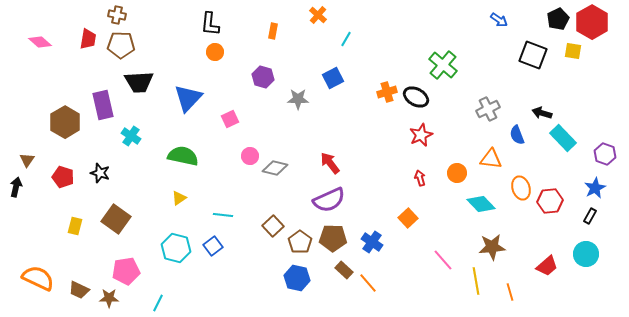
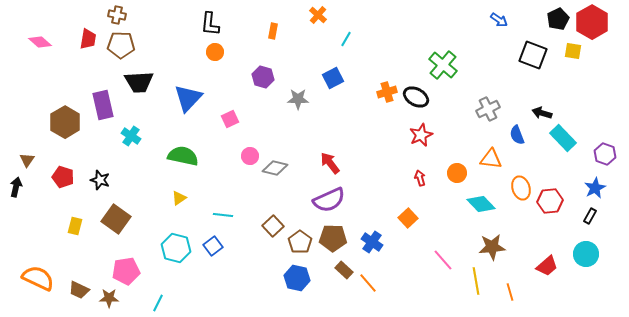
black star at (100, 173): moved 7 px down
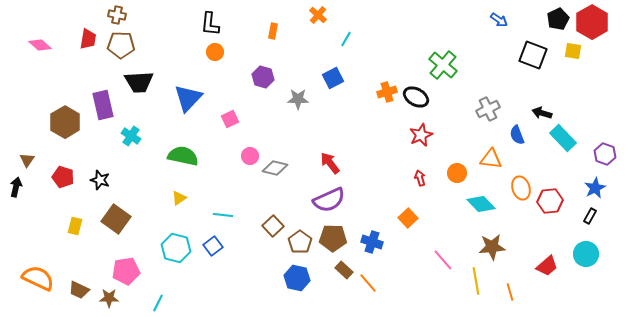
pink diamond at (40, 42): moved 3 px down
blue cross at (372, 242): rotated 15 degrees counterclockwise
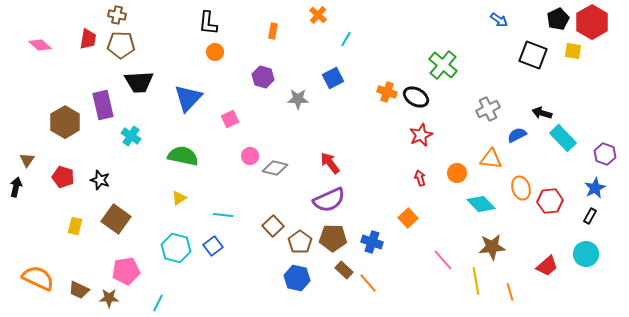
black L-shape at (210, 24): moved 2 px left, 1 px up
orange cross at (387, 92): rotated 36 degrees clockwise
blue semicircle at (517, 135): rotated 84 degrees clockwise
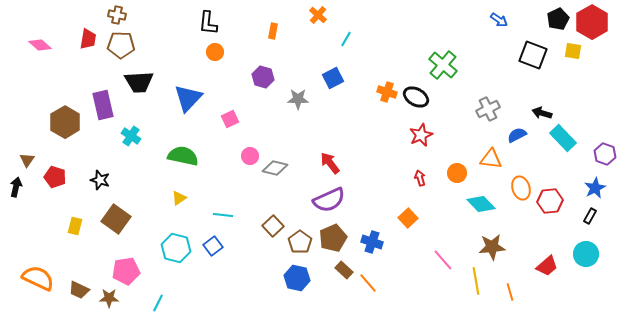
red pentagon at (63, 177): moved 8 px left
brown pentagon at (333, 238): rotated 24 degrees counterclockwise
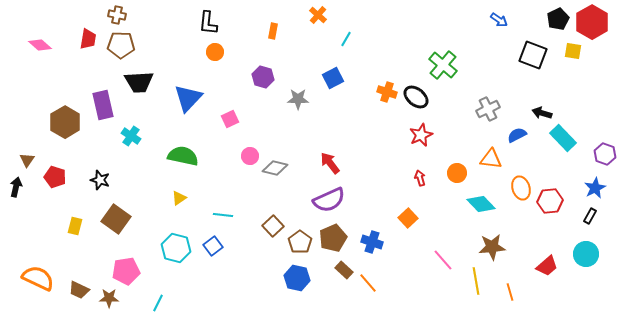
black ellipse at (416, 97): rotated 10 degrees clockwise
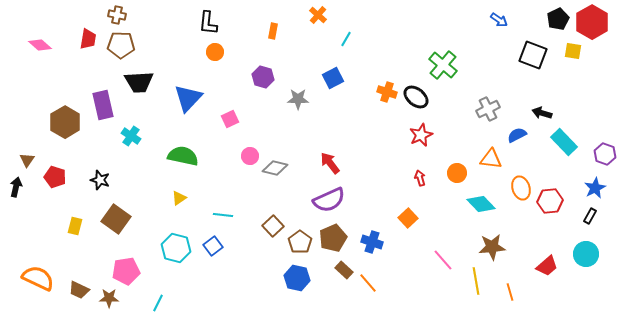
cyan rectangle at (563, 138): moved 1 px right, 4 px down
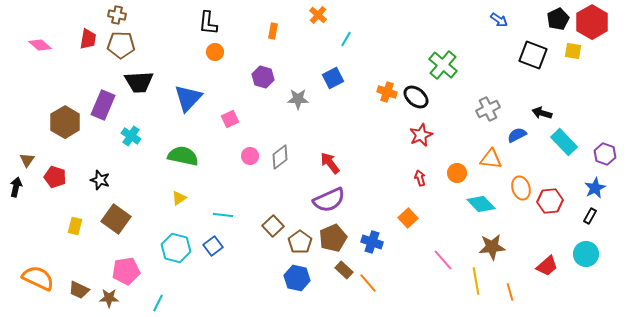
purple rectangle at (103, 105): rotated 36 degrees clockwise
gray diamond at (275, 168): moved 5 px right, 11 px up; rotated 50 degrees counterclockwise
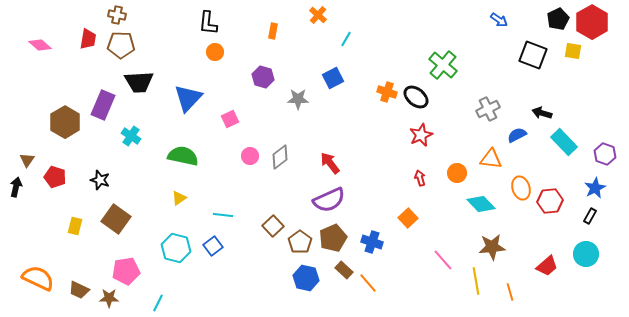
blue hexagon at (297, 278): moved 9 px right
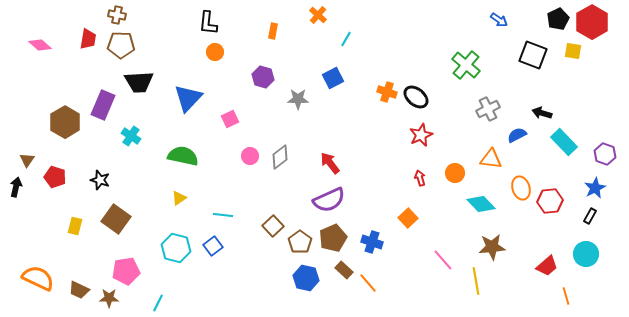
green cross at (443, 65): moved 23 px right
orange circle at (457, 173): moved 2 px left
orange line at (510, 292): moved 56 px right, 4 px down
